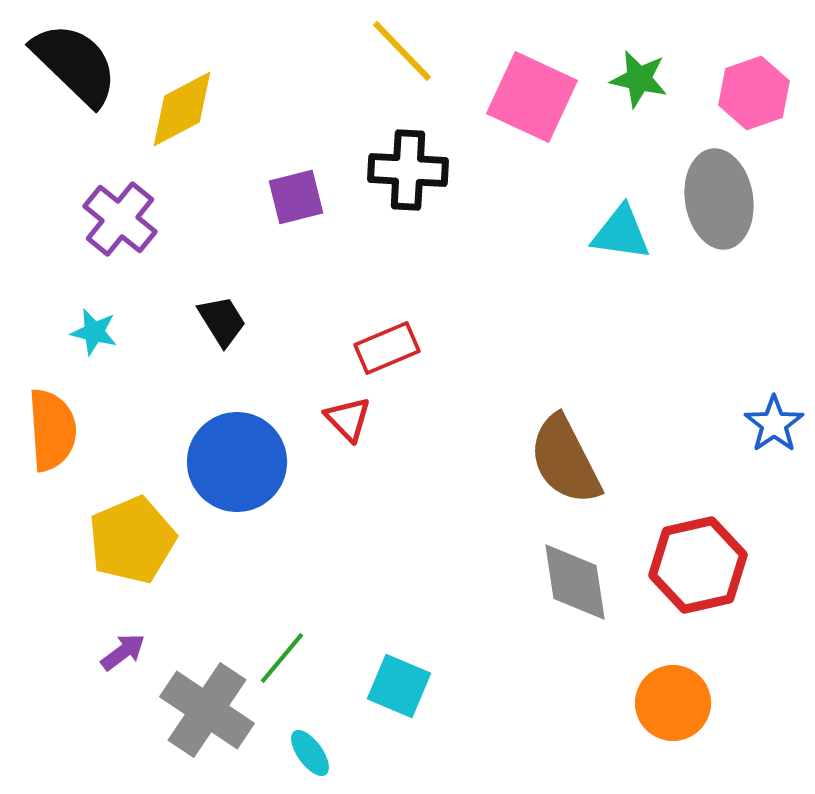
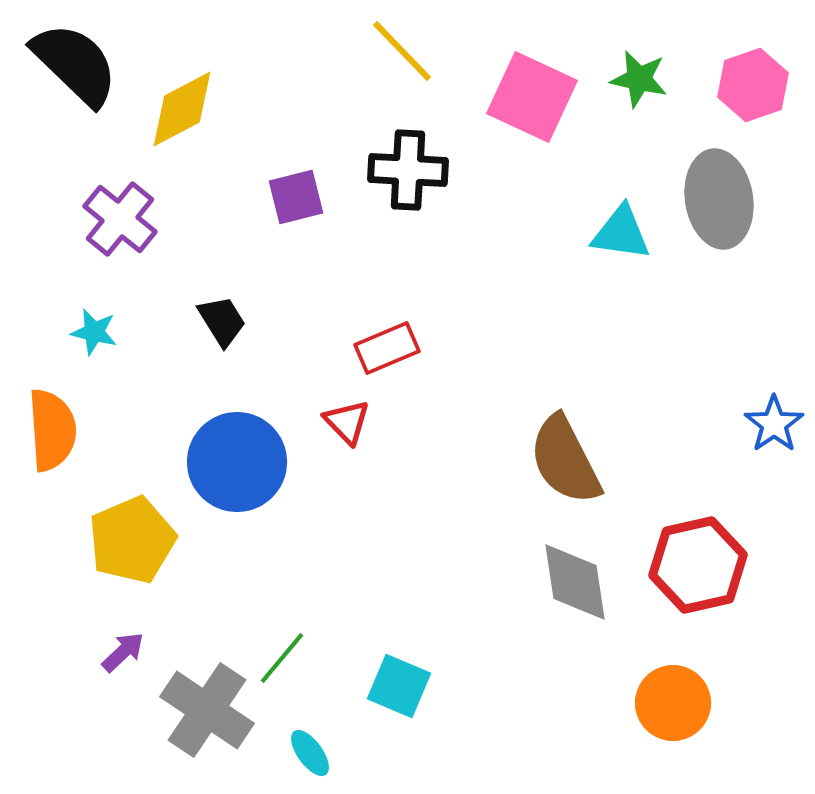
pink hexagon: moved 1 px left, 8 px up
red triangle: moved 1 px left, 3 px down
purple arrow: rotated 6 degrees counterclockwise
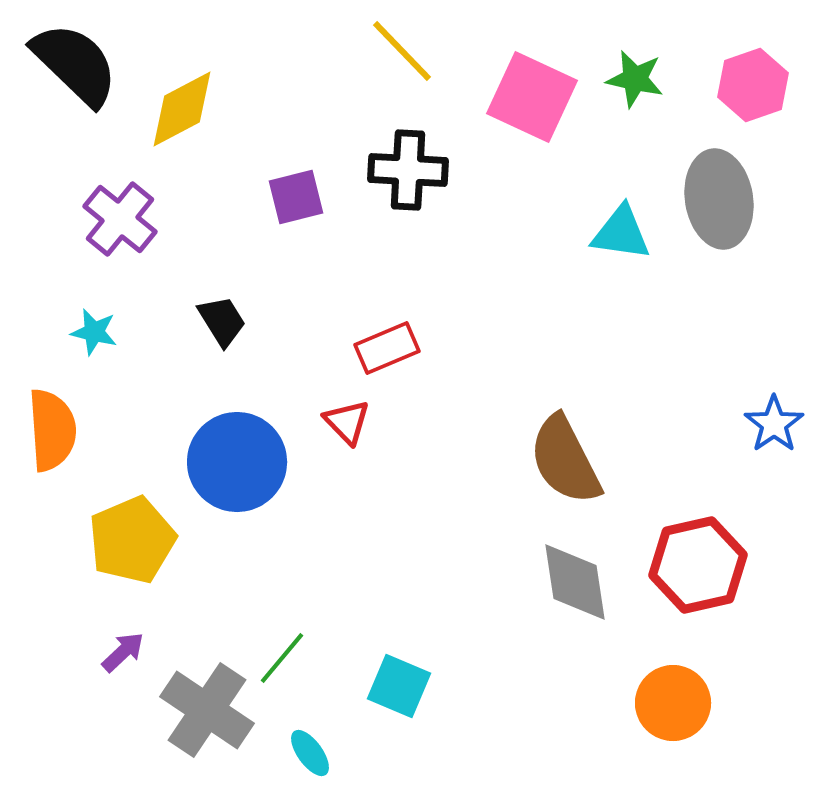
green star: moved 4 px left
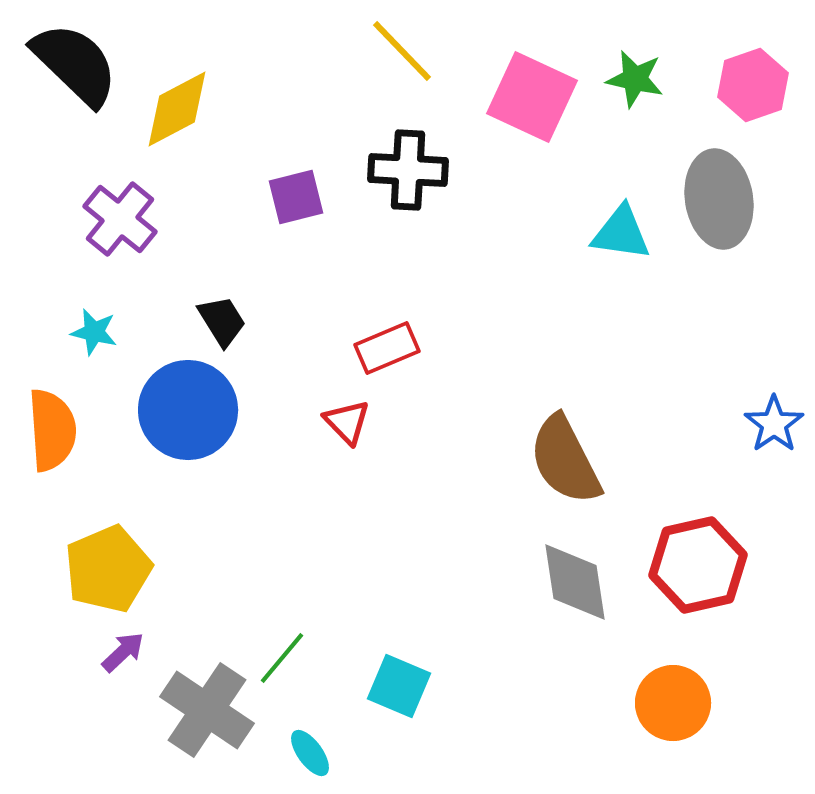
yellow diamond: moved 5 px left
blue circle: moved 49 px left, 52 px up
yellow pentagon: moved 24 px left, 29 px down
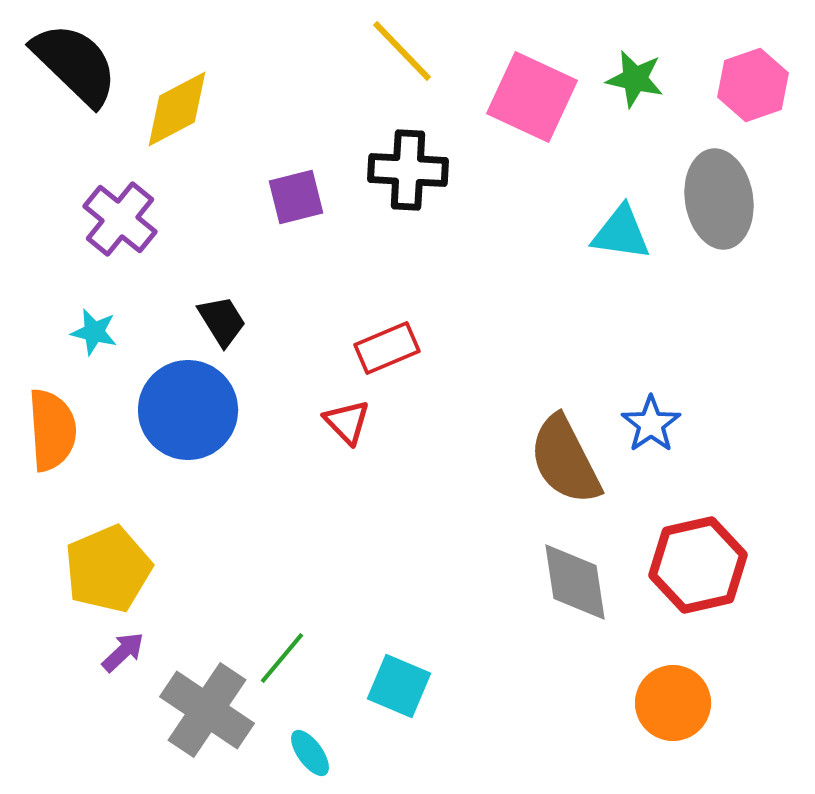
blue star: moved 123 px left
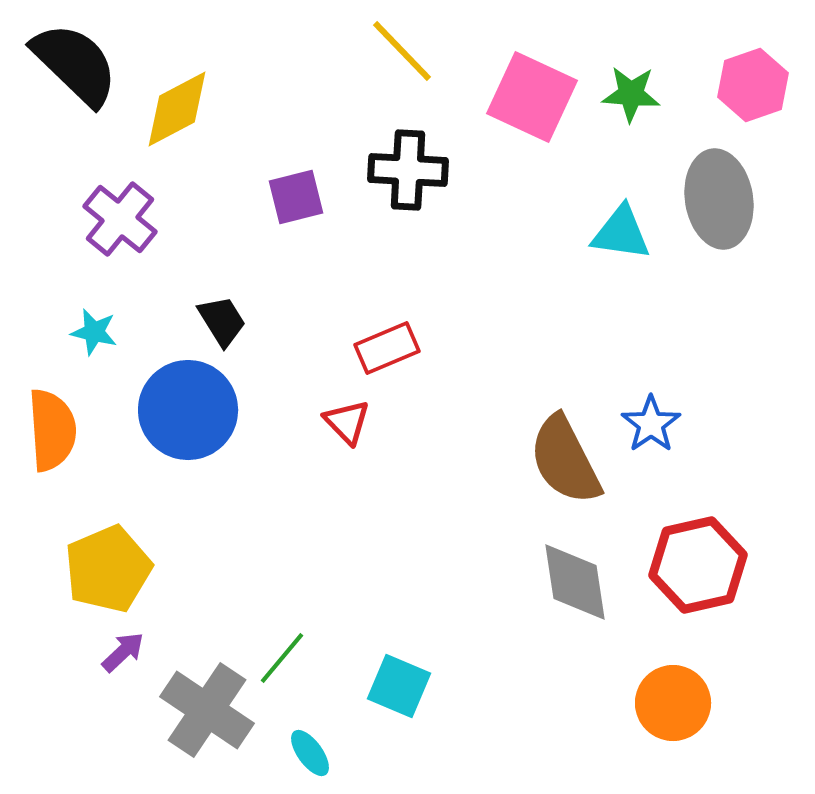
green star: moved 4 px left, 15 px down; rotated 8 degrees counterclockwise
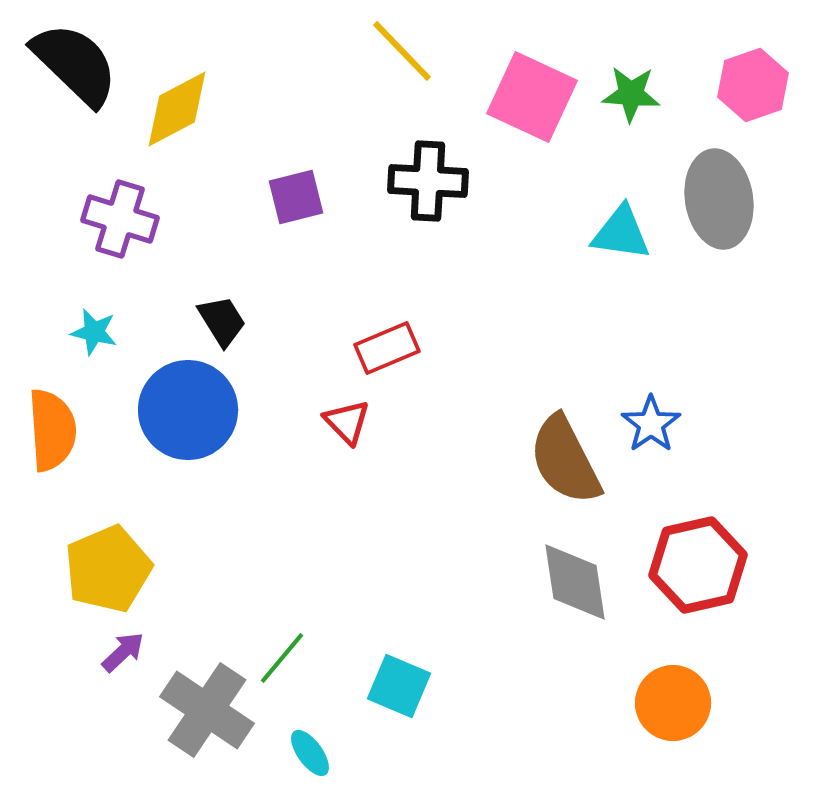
black cross: moved 20 px right, 11 px down
purple cross: rotated 22 degrees counterclockwise
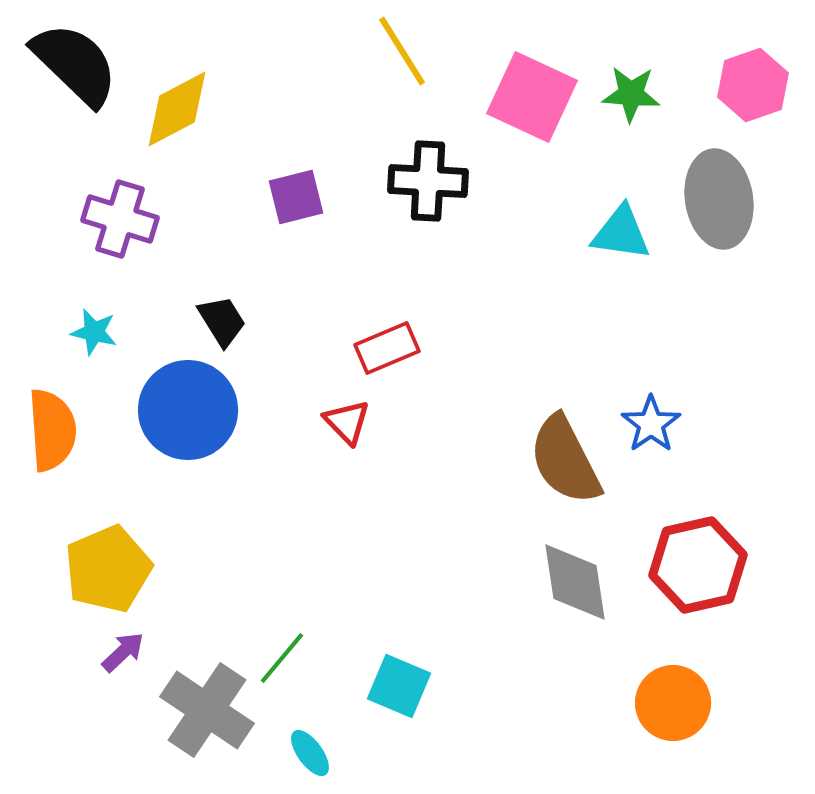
yellow line: rotated 12 degrees clockwise
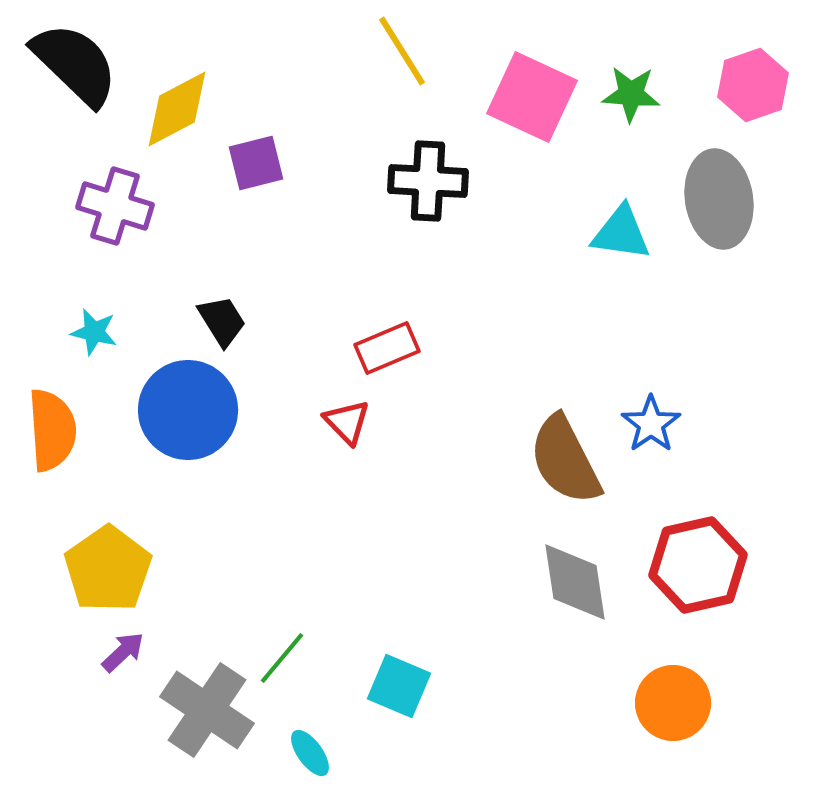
purple square: moved 40 px left, 34 px up
purple cross: moved 5 px left, 13 px up
yellow pentagon: rotated 12 degrees counterclockwise
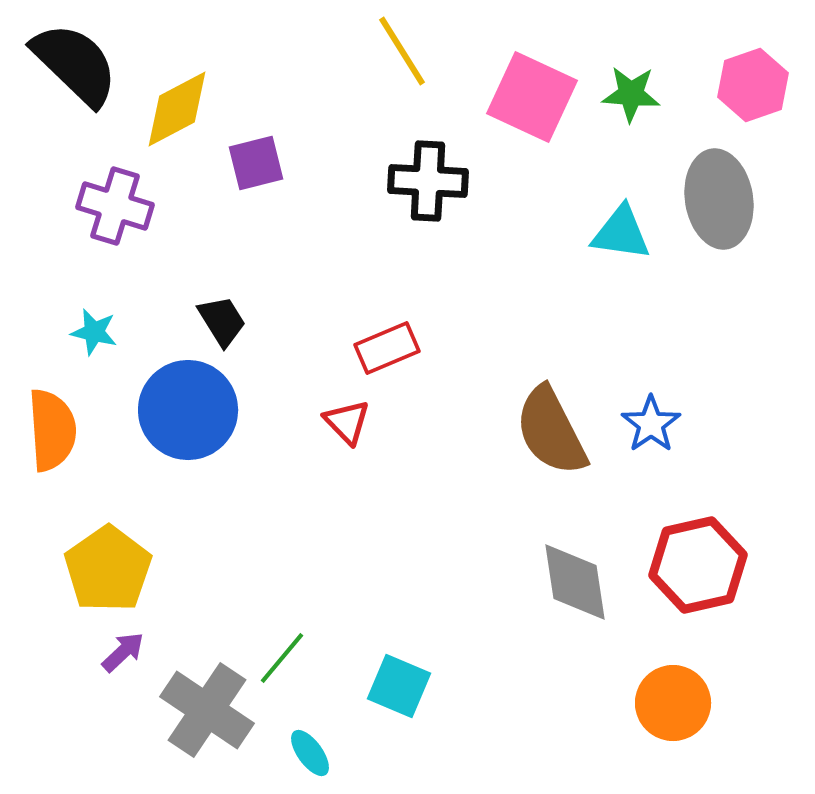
brown semicircle: moved 14 px left, 29 px up
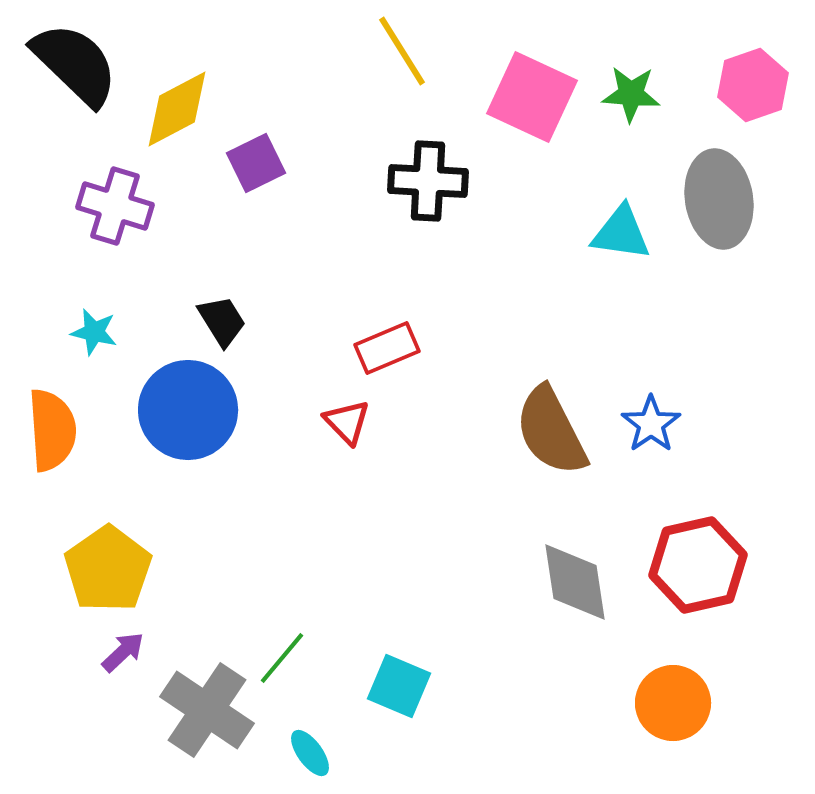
purple square: rotated 12 degrees counterclockwise
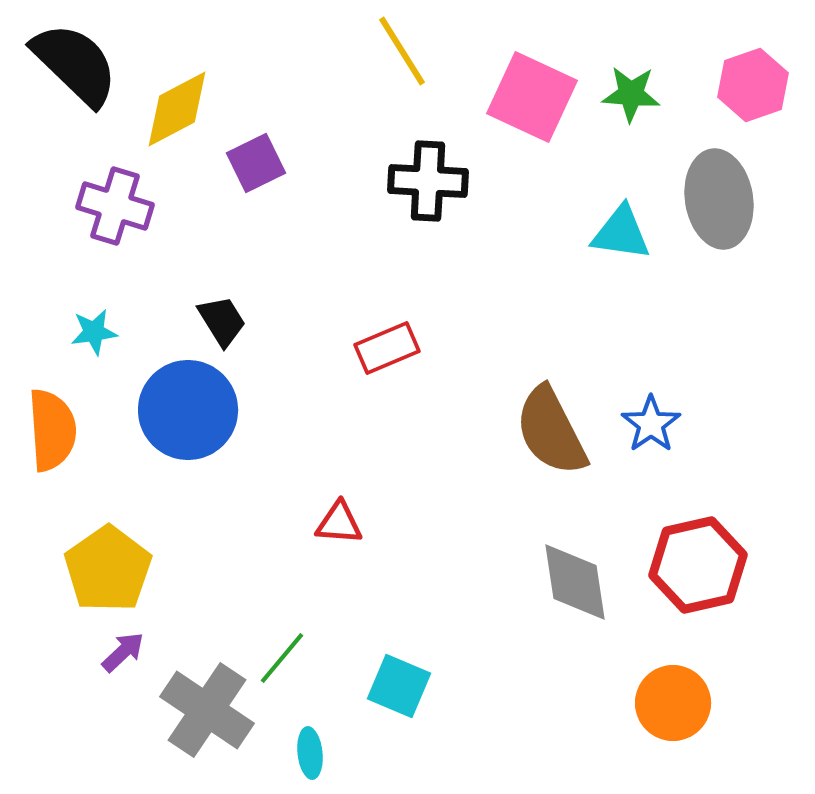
cyan star: rotated 21 degrees counterclockwise
red triangle: moved 8 px left, 101 px down; rotated 42 degrees counterclockwise
cyan ellipse: rotated 30 degrees clockwise
